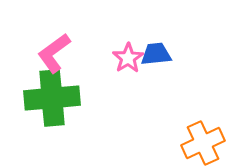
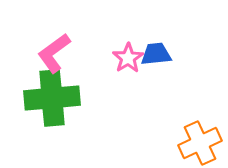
orange cross: moved 3 px left
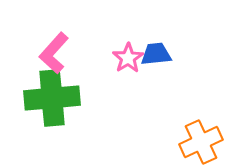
pink L-shape: rotated 12 degrees counterclockwise
orange cross: moved 1 px right, 1 px up
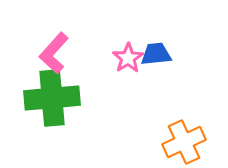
orange cross: moved 17 px left
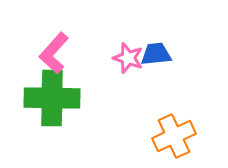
pink star: rotated 20 degrees counterclockwise
green cross: rotated 6 degrees clockwise
orange cross: moved 10 px left, 6 px up
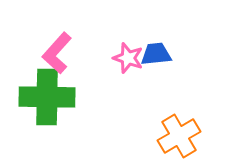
pink L-shape: moved 3 px right
green cross: moved 5 px left, 1 px up
orange cross: moved 5 px right; rotated 6 degrees counterclockwise
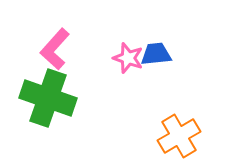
pink L-shape: moved 2 px left, 4 px up
green cross: moved 1 px right, 1 px down; rotated 18 degrees clockwise
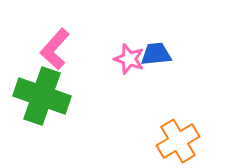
pink star: moved 1 px right, 1 px down
green cross: moved 6 px left, 2 px up
orange cross: moved 1 px left, 5 px down
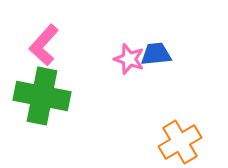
pink L-shape: moved 11 px left, 4 px up
green cross: rotated 8 degrees counterclockwise
orange cross: moved 2 px right, 1 px down
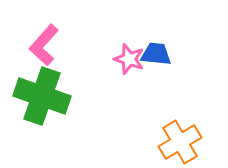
blue trapezoid: rotated 12 degrees clockwise
green cross: rotated 8 degrees clockwise
